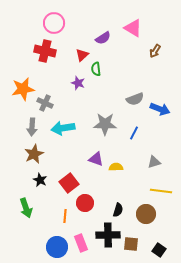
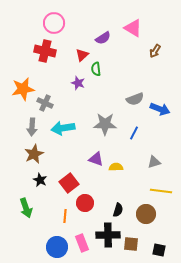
pink rectangle: moved 1 px right
black square: rotated 24 degrees counterclockwise
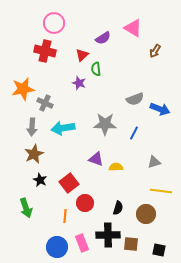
purple star: moved 1 px right
black semicircle: moved 2 px up
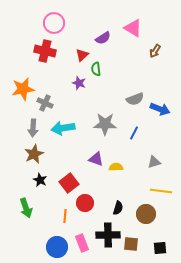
gray arrow: moved 1 px right, 1 px down
black square: moved 1 px right, 2 px up; rotated 16 degrees counterclockwise
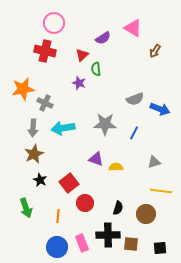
orange line: moved 7 px left
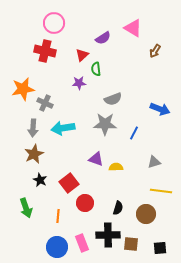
purple star: rotated 24 degrees counterclockwise
gray semicircle: moved 22 px left
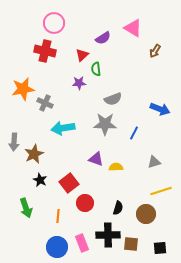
gray arrow: moved 19 px left, 14 px down
yellow line: rotated 25 degrees counterclockwise
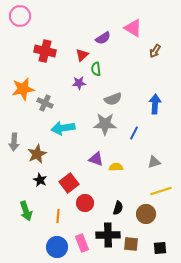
pink circle: moved 34 px left, 7 px up
blue arrow: moved 5 px left, 5 px up; rotated 108 degrees counterclockwise
brown star: moved 3 px right
green arrow: moved 3 px down
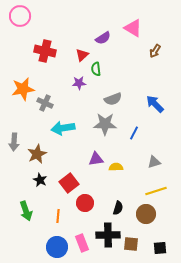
blue arrow: rotated 48 degrees counterclockwise
purple triangle: rotated 28 degrees counterclockwise
yellow line: moved 5 px left
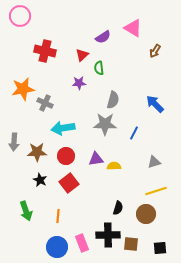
purple semicircle: moved 1 px up
green semicircle: moved 3 px right, 1 px up
gray semicircle: moved 1 px down; rotated 54 degrees counterclockwise
brown star: moved 2 px up; rotated 24 degrees clockwise
yellow semicircle: moved 2 px left, 1 px up
red circle: moved 19 px left, 47 px up
